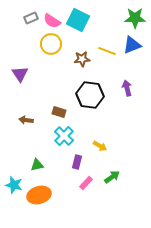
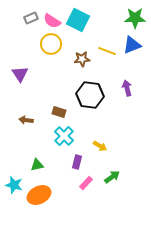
orange ellipse: rotated 10 degrees counterclockwise
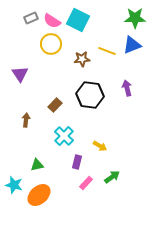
brown rectangle: moved 4 px left, 7 px up; rotated 64 degrees counterclockwise
brown arrow: rotated 88 degrees clockwise
orange ellipse: rotated 15 degrees counterclockwise
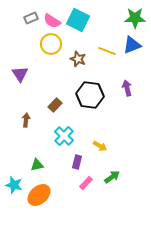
brown star: moved 4 px left; rotated 28 degrees clockwise
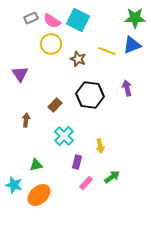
yellow arrow: rotated 48 degrees clockwise
green triangle: moved 1 px left
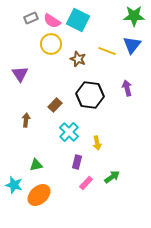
green star: moved 1 px left, 2 px up
blue triangle: rotated 30 degrees counterclockwise
cyan cross: moved 5 px right, 4 px up
yellow arrow: moved 3 px left, 3 px up
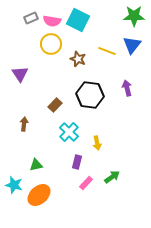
pink semicircle: rotated 24 degrees counterclockwise
brown arrow: moved 2 px left, 4 px down
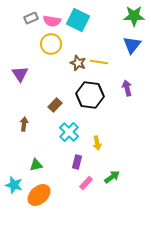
yellow line: moved 8 px left, 11 px down; rotated 12 degrees counterclockwise
brown star: moved 4 px down
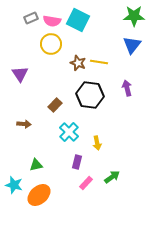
brown arrow: rotated 88 degrees clockwise
